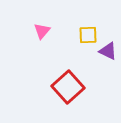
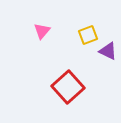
yellow square: rotated 18 degrees counterclockwise
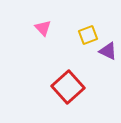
pink triangle: moved 1 px right, 3 px up; rotated 24 degrees counterclockwise
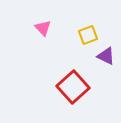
purple triangle: moved 2 px left, 5 px down
red square: moved 5 px right
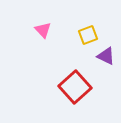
pink triangle: moved 2 px down
red square: moved 2 px right
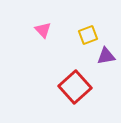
purple triangle: rotated 36 degrees counterclockwise
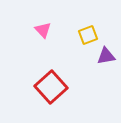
red square: moved 24 px left
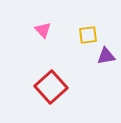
yellow square: rotated 12 degrees clockwise
